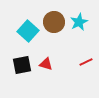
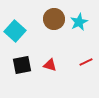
brown circle: moved 3 px up
cyan square: moved 13 px left
red triangle: moved 4 px right, 1 px down
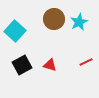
black square: rotated 18 degrees counterclockwise
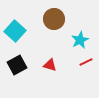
cyan star: moved 1 px right, 18 px down
black square: moved 5 px left
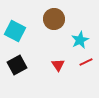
cyan square: rotated 15 degrees counterclockwise
red triangle: moved 8 px right; rotated 40 degrees clockwise
